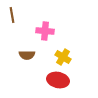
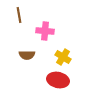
brown line: moved 7 px right
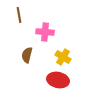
pink cross: moved 1 px down
brown semicircle: rotated 105 degrees clockwise
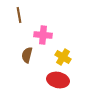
pink cross: moved 2 px left, 3 px down
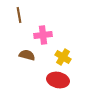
pink cross: rotated 12 degrees counterclockwise
brown semicircle: rotated 91 degrees clockwise
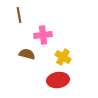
brown semicircle: moved 1 px up
red ellipse: rotated 20 degrees counterclockwise
